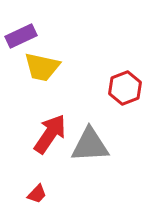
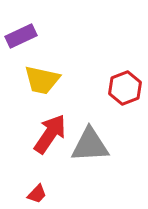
yellow trapezoid: moved 13 px down
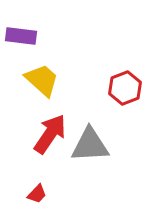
purple rectangle: rotated 32 degrees clockwise
yellow trapezoid: rotated 150 degrees counterclockwise
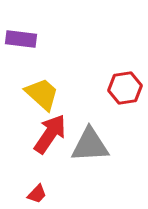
purple rectangle: moved 3 px down
yellow trapezoid: moved 14 px down
red hexagon: rotated 12 degrees clockwise
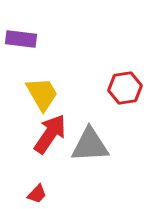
yellow trapezoid: rotated 18 degrees clockwise
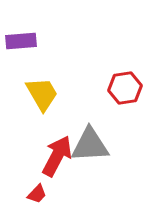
purple rectangle: moved 2 px down; rotated 12 degrees counterclockwise
red arrow: moved 7 px right, 22 px down; rotated 6 degrees counterclockwise
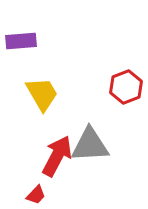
red hexagon: moved 1 px right, 1 px up; rotated 12 degrees counterclockwise
red trapezoid: moved 1 px left, 1 px down
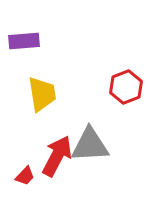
purple rectangle: moved 3 px right
yellow trapezoid: rotated 21 degrees clockwise
red trapezoid: moved 11 px left, 19 px up
